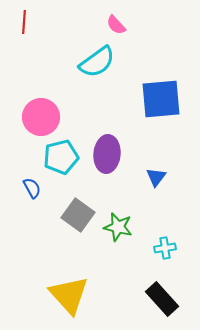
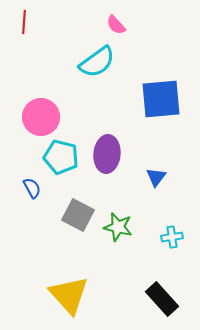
cyan pentagon: rotated 28 degrees clockwise
gray square: rotated 8 degrees counterclockwise
cyan cross: moved 7 px right, 11 px up
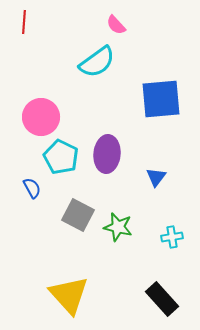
cyan pentagon: rotated 12 degrees clockwise
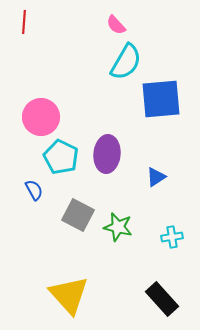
cyan semicircle: moved 29 px right; rotated 24 degrees counterclockwise
blue triangle: rotated 20 degrees clockwise
blue semicircle: moved 2 px right, 2 px down
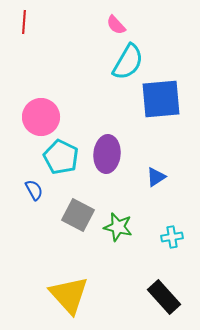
cyan semicircle: moved 2 px right
black rectangle: moved 2 px right, 2 px up
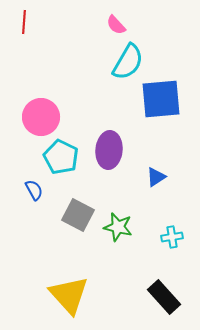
purple ellipse: moved 2 px right, 4 px up
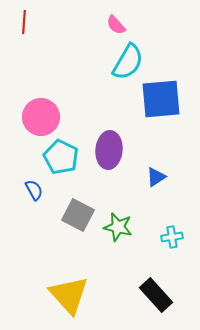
black rectangle: moved 8 px left, 2 px up
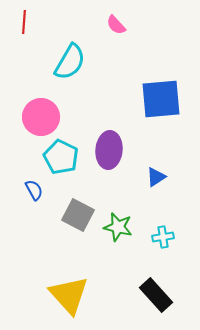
cyan semicircle: moved 58 px left
cyan cross: moved 9 px left
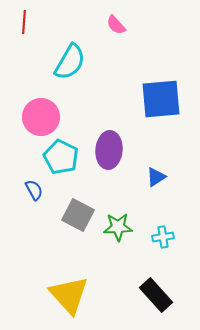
green star: rotated 16 degrees counterclockwise
